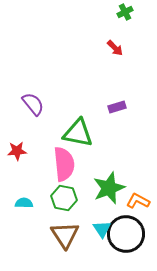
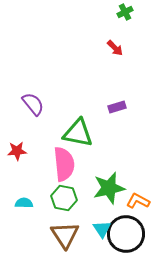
green star: rotated 8 degrees clockwise
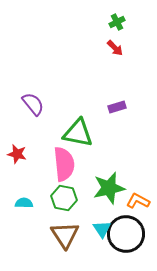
green cross: moved 8 px left, 10 px down
red star: moved 3 px down; rotated 18 degrees clockwise
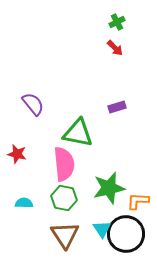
orange L-shape: rotated 25 degrees counterclockwise
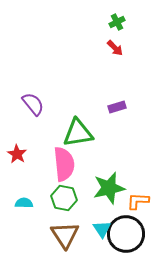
green triangle: rotated 20 degrees counterclockwise
red star: rotated 18 degrees clockwise
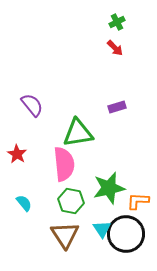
purple semicircle: moved 1 px left, 1 px down
green hexagon: moved 7 px right, 3 px down
cyan semicircle: rotated 48 degrees clockwise
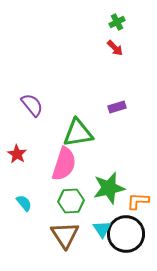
pink semicircle: rotated 24 degrees clockwise
green hexagon: rotated 15 degrees counterclockwise
